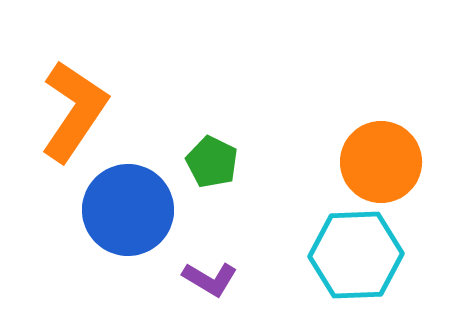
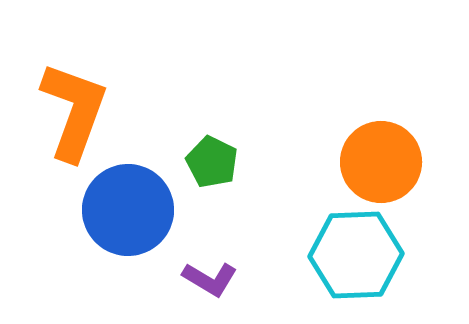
orange L-shape: rotated 14 degrees counterclockwise
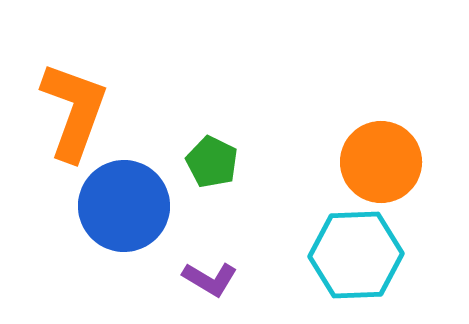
blue circle: moved 4 px left, 4 px up
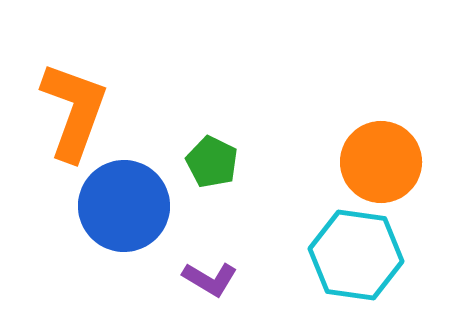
cyan hexagon: rotated 10 degrees clockwise
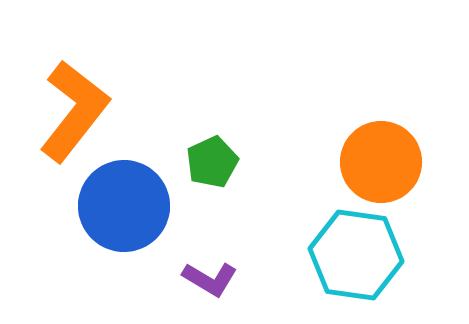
orange L-shape: rotated 18 degrees clockwise
green pentagon: rotated 21 degrees clockwise
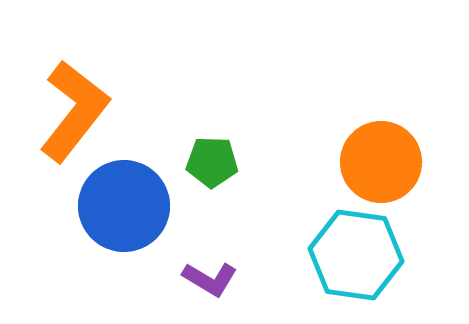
green pentagon: rotated 27 degrees clockwise
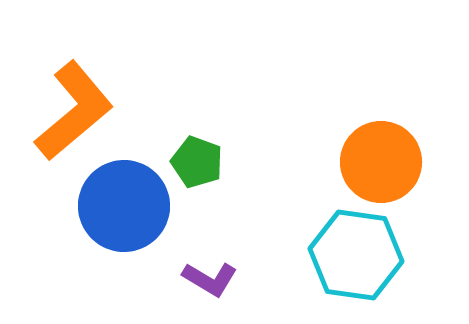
orange L-shape: rotated 12 degrees clockwise
green pentagon: moved 15 px left; rotated 18 degrees clockwise
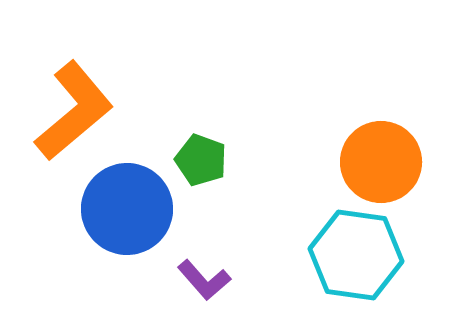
green pentagon: moved 4 px right, 2 px up
blue circle: moved 3 px right, 3 px down
purple L-shape: moved 6 px left, 1 px down; rotated 18 degrees clockwise
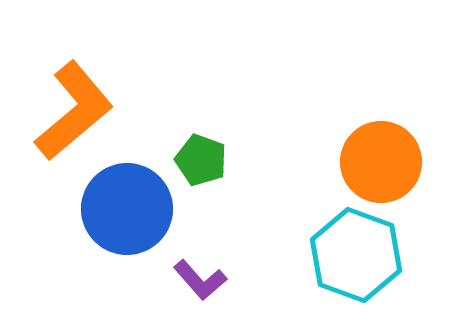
cyan hexagon: rotated 12 degrees clockwise
purple L-shape: moved 4 px left
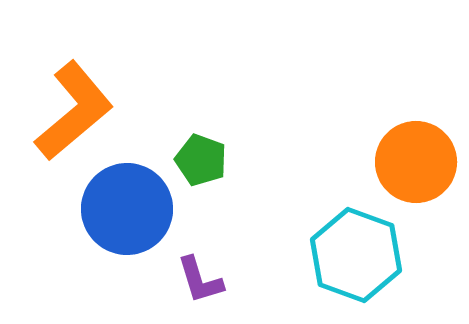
orange circle: moved 35 px right
purple L-shape: rotated 24 degrees clockwise
